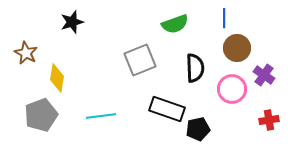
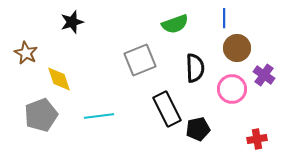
yellow diamond: moved 2 px right, 1 px down; rotated 28 degrees counterclockwise
black rectangle: rotated 44 degrees clockwise
cyan line: moved 2 px left
red cross: moved 12 px left, 19 px down
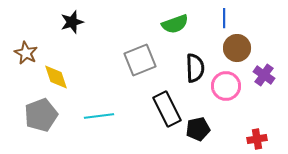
yellow diamond: moved 3 px left, 2 px up
pink circle: moved 6 px left, 3 px up
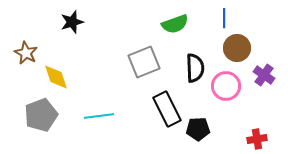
gray square: moved 4 px right, 2 px down
black pentagon: rotated 10 degrees clockwise
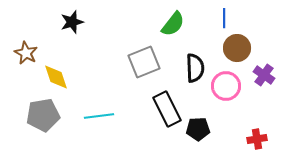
green semicircle: moved 2 px left; rotated 32 degrees counterclockwise
gray pentagon: moved 2 px right; rotated 12 degrees clockwise
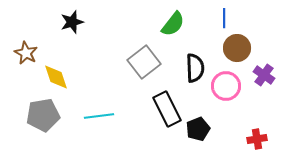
gray square: rotated 16 degrees counterclockwise
black pentagon: rotated 20 degrees counterclockwise
